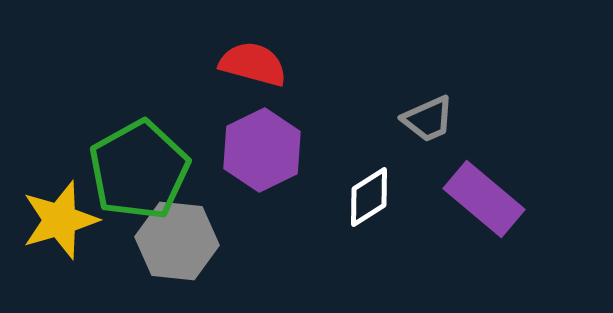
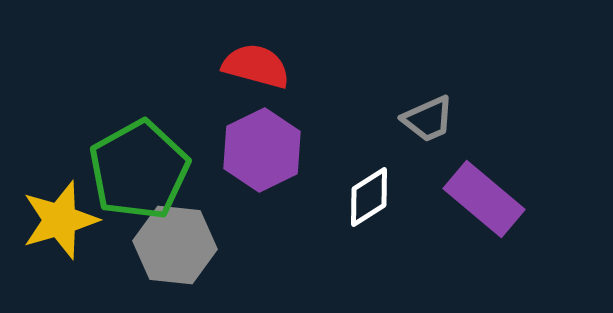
red semicircle: moved 3 px right, 2 px down
gray hexagon: moved 2 px left, 4 px down
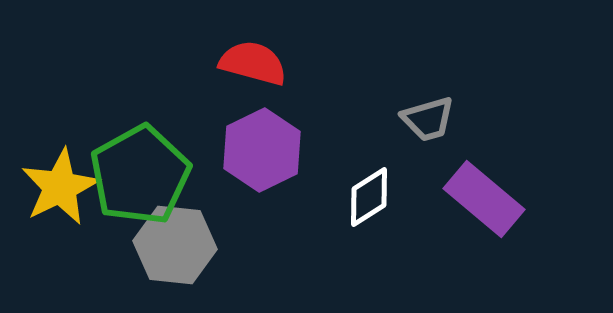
red semicircle: moved 3 px left, 3 px up
gray trapezoid: rotated 8 degrees clockwise
green pentagon: moved 1 px right, 5 px down
yellow star: moved 33 px up; rotated 10 degrees counterclockwise
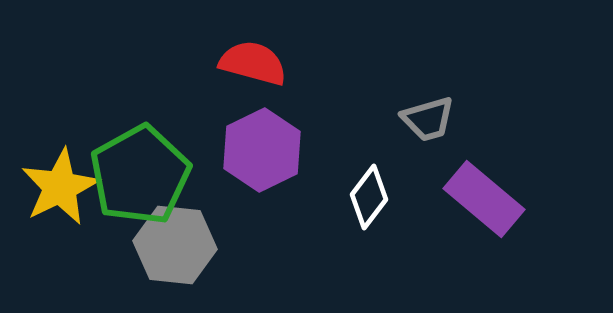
white diamond: rotated 20 degrees counterclockwise
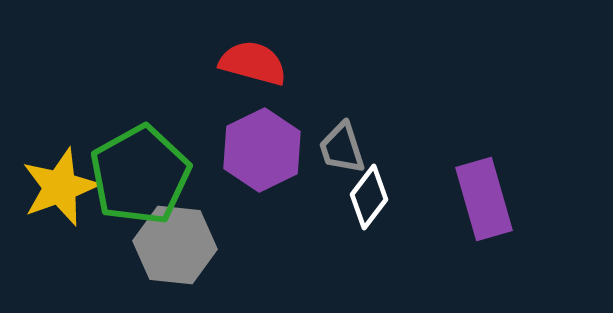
gray trapezoid: moved 86 px left, 29 px down; rotated 88 degrees clockwise
yellow star: rotated 6 degrees clockwise
purple rectangle: rotated 34 degrees clockwise
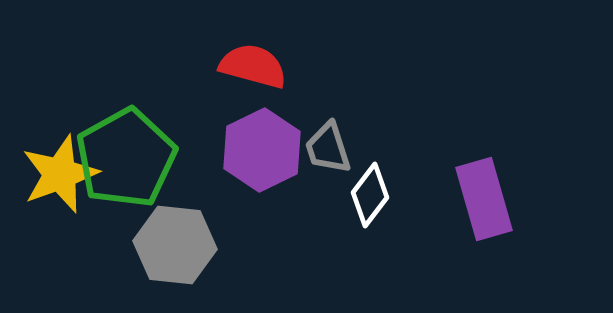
red semicircle: moved 3 px down
gray trapezoid: moved 14 px left
green pentagon: moved 14 px left, 17 px up
yellow star: moved 13 px up
white diamond: moved 1 px right, 2 px up
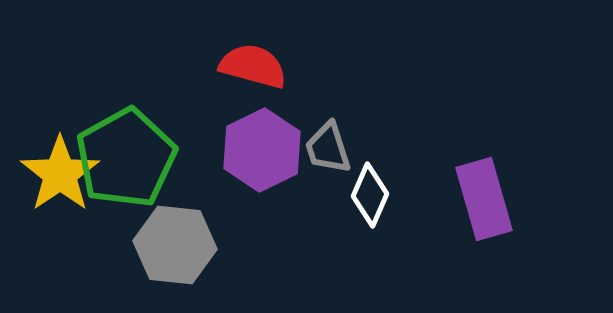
yellow star: rotated 14 degrees counterclockwise
white diamond: rotated 14 degrees counterclockwise
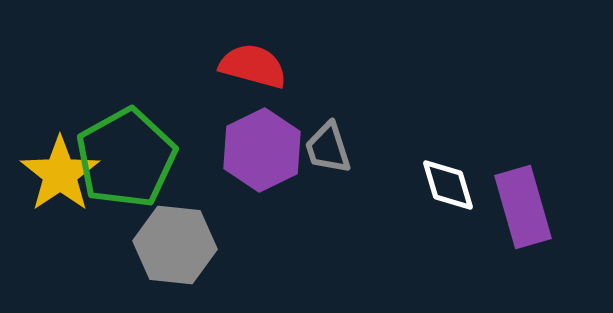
white diamond: moved 78 px right, 10 px up; rotated 40 degrees counterclockwise
purple rectangle: moved 39 px right, 8 px down
